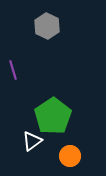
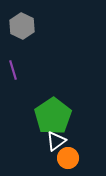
gray hexagon: moved 25 px left
white triangle: moved 24 px right
orange circle: moved 2 px left, 2 px down
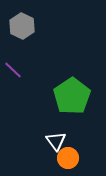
purple line: rotated 30 degrees counterclockwise
green pentagon: moved 19 px right, 20 px up
white triangle: rotated 30 degrees counterclockwise
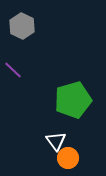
green pentagon: moved 1 px right, 4 px down; rotated 18 degrees clockwise
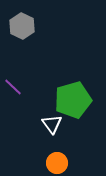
purple line: moved 17 px down
white triangle: moved 4 px left, 17 px up
orange circle: moved 11 px left, 5 px down
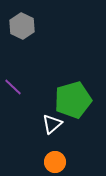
white triangle: rotated 25 degrees clockwise
orange circle: moved 2 px left, 1 px up
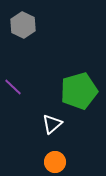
gray hexagon: moved 1 px right, 1 px up
green pentagon: moved 6 px right, 9 px up
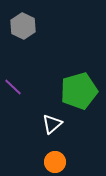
gray hexagon: moved 1 px down
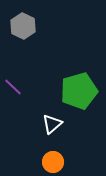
orange circle: moved 2 px left
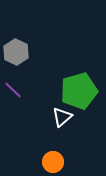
gray hexagon: moved 7 px left, 26 px down
purple line: moved 3 px down
white triangle: moved 10 px right, 7 px up
